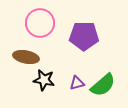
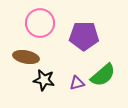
green semicircle: moved 10 px up
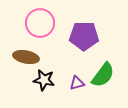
green semicircle: rotated 12 degrees counterclockwise
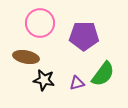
green semicircle: moved 1 px up
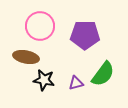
pink circle: moved 3 px down
purple pentagon: moved 1 px right, 1 px up
purple triangle: moved 1 px left
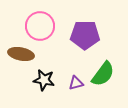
brown ellipse: moved 5 px left, 3 px up
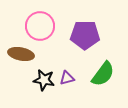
purple triangle: moved 9 px left, 5 px up
